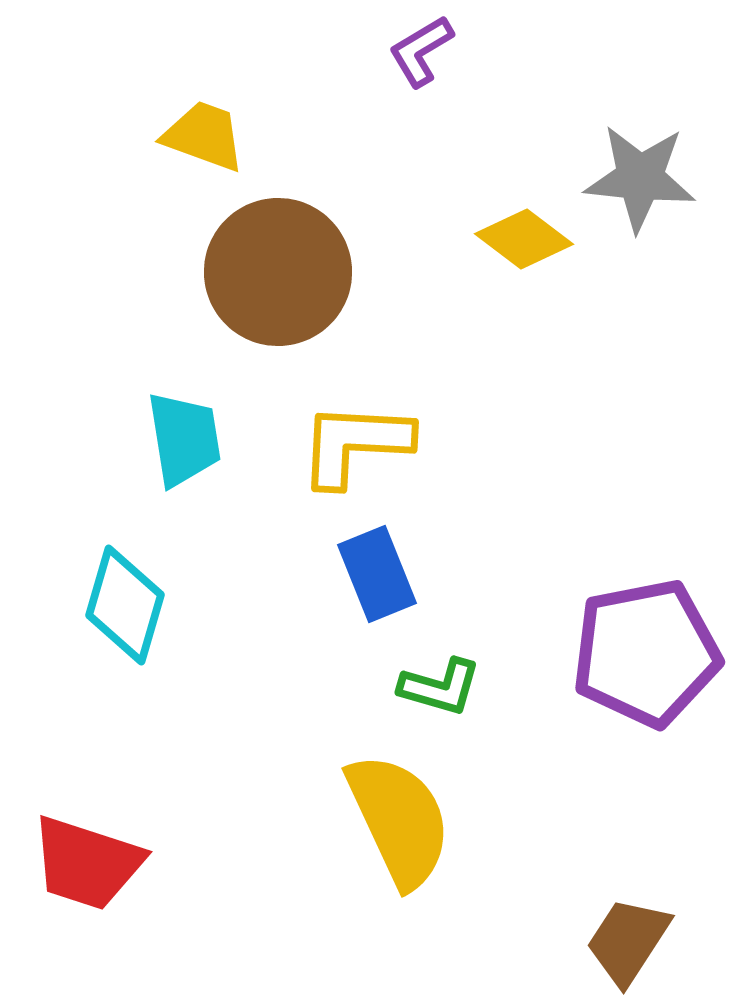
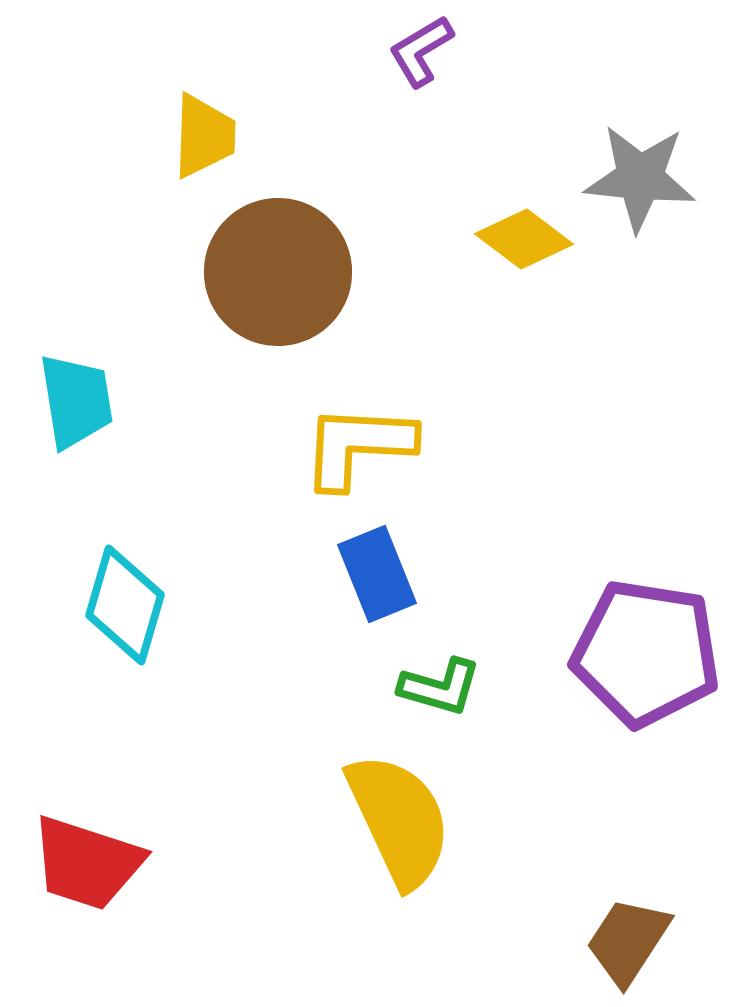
yellow trapezoid: rotated 72 degrees clockwise
cyan trapezoid: moved 108 px left, 38 px up
yellow L-shape: moved 3 px right, 2 px down
purple pentagon: rotated 20 degrees clockwise
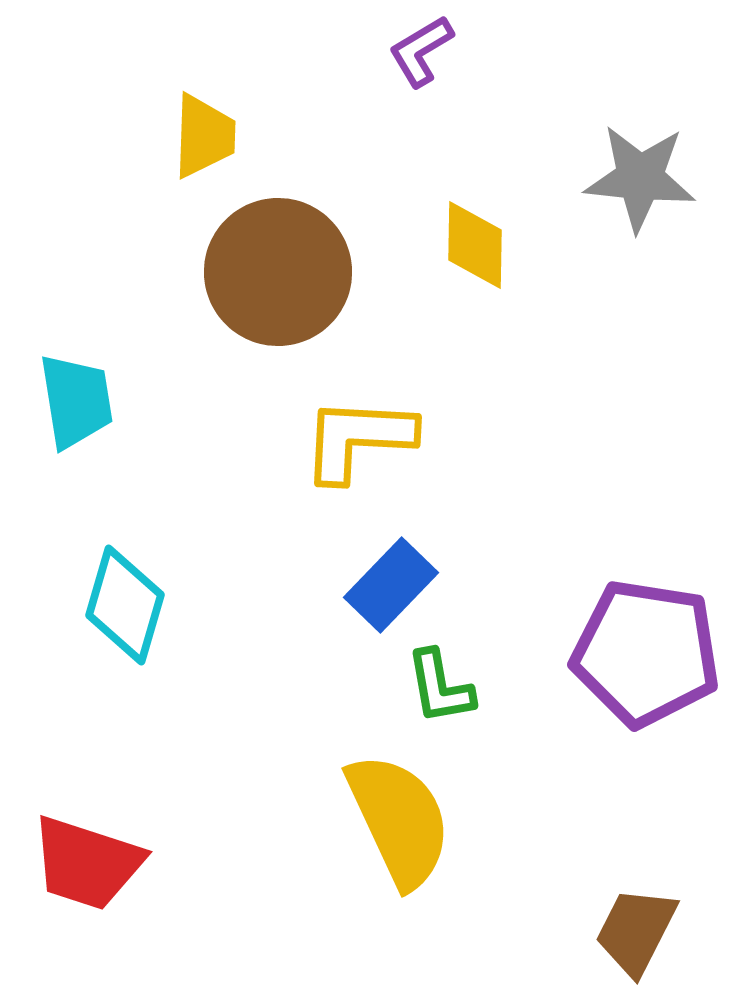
yellow diamond: moved 49 px left, 6 px down; rotated 54 degrees clockwise
yellow L-shape: moved 7 px up
blue rectangle: moved 14 px right, 11 px down; rotated 66 degrees clockwise
green L-shape: rotated 64 degrees clockwise
brown trapezoid: moved 8 px right, 10 px up; rotated 6 degrees counterclockwise
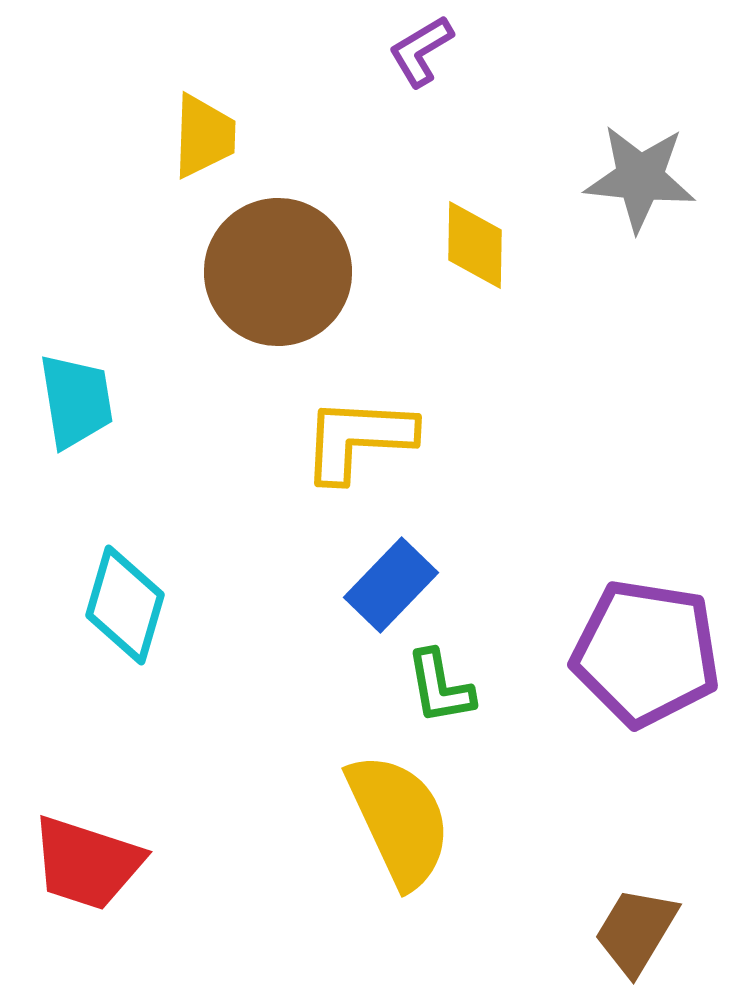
brown trapezoid: rotated 4 degrees clockwise
